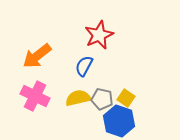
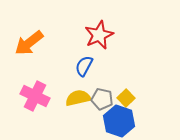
orange arrow: moved 8 px left, 13 px up
yellow square: rotated 12 degrees clockwise
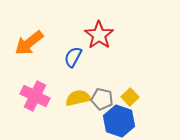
red star: rotated 12 degrees counterclockwise
blue semicircle: moved 11 px left, 9 px up
yellow square: moved 4 px right, 1 px up
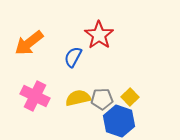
gray pentagon: rotated 15 degrees counterclockwise
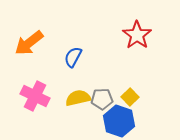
red star: moved 38 px right
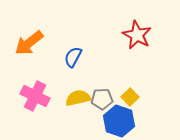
red star: rotated 8 degrees counterclockwise
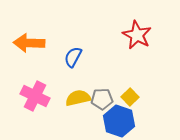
orange arrow: rotated 40 degrees clockwise
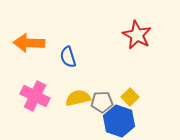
blue semicircle: moved 5 px left; rotated 45 degrees counterclockwise
gray pentagon: moved 3 px down
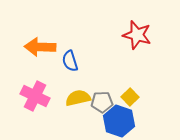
red star: rotated 12 degrees counterclockwise
orange arrow: moved 11 px right, 4 px down
blue semicircle: moved 2 px right, 4 px down
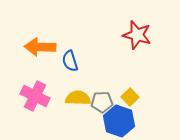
yellow semicircle: rotated 15 degrees clockwise
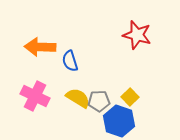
yellow semicircle: rotated 30 degrees clockwise
gray pentagon: moved 3 px left, 1 px up
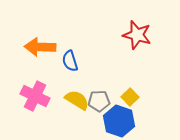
yellow semicircle: moved 1 px left, 2 px down
